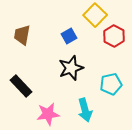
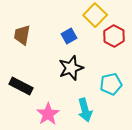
black rectangle: rotated 20 degrees counterclockwise
pink star: rotated 25 degrees counterclockwise
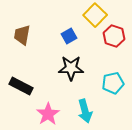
red hexagon: rotated 10 degrees counterclockwise
black star: rotated 20 degrees clockwise
cyan pentagon: moved 2 px right, 1 px up
cyan arrow: moved 1 px down
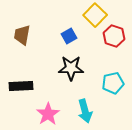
black rectangle: rotated 30 degrees counterclockwise
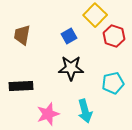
pink star: rotated 15 degrees clockwise
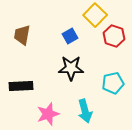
blue square: moved 1 px right
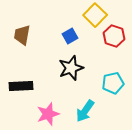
black star: rotated 20 degrees counterclockwise
cyan arrow: rotated 50 degrees clockwise
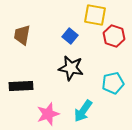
yellow square: rotated 35 degrees counterclockwise
blue square: rotated 21 degrees counterclockwise
black star: rotated 30 degrees clockwise
cyan arrow: moved 2 px left
